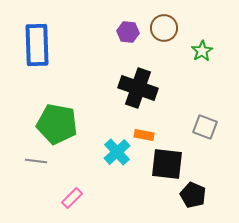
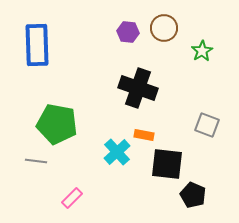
gray square: moved 2 px right, 2 px up
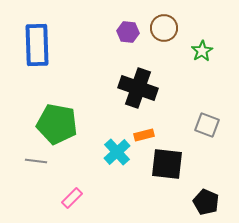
orange rectangle: rotated 24 degrees counterclockwise
black pentagon: moved 13 px right, 7 px down
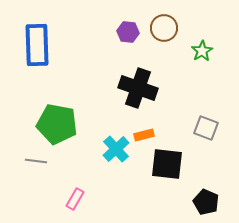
gray square: moved 1 px left, 3 px down
cyan cross: moved 1 px left, 3 px up
pink rectangle: moved 3 px right, 1 px down; rotated 15 degrees counterclockwise
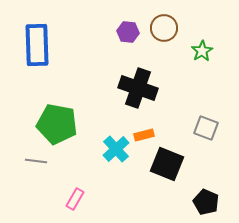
black square: rotated 16 degrees clockwise
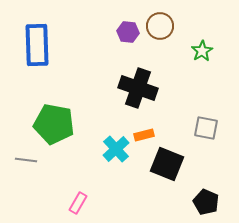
brown circle: moved 4 px left, 2 px up
green pentagon: moved 3 px left
gray square: rotated 10 degrees counterclockwise
gray line: moved 10 px left, 1 px up
pink rectangle: moved 3 px right, 4 px down
